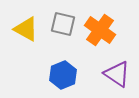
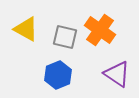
gray square: moved 2 px right, 13 px down
blue hexagon: moved 5 px left
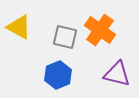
yellow triangle: moved 7 px left, 2 px up
purple triangle: rotated 20 degrees counterclockwise
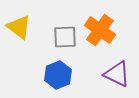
yellow triangle: rotated 8 degrees clockwise
gray square: rotated 15 degrees counterclockwise
purple triangle: rotated 12 degrees clockwise
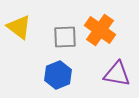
purple triangle: rotated 16 degrees counterclockwise
